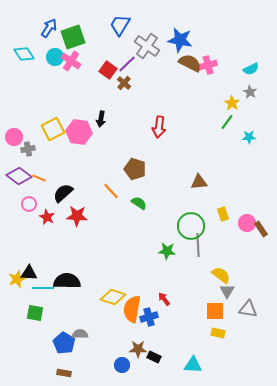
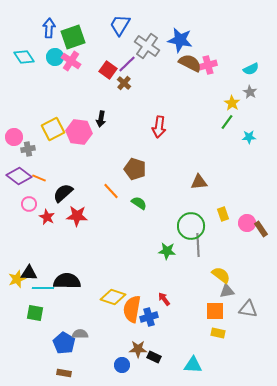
blue arrow at (49, 28): rotated 30 degrees counterclockwise
cyan diamond at (24, 54): moved 3 px down
gray triangle at (227, 291): rotated 49 degrees clockwise
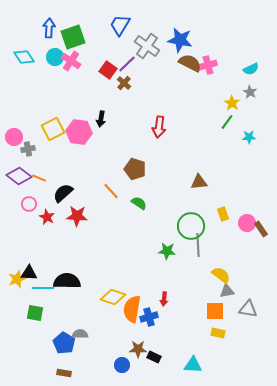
red arrow at (164, 299): rotated 136 degrees counterclockwise
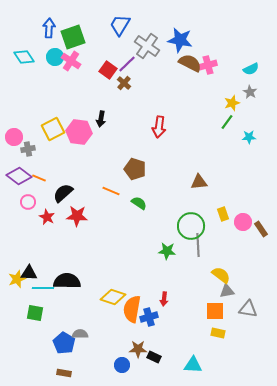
yellow star at (232, 103): rotated 21 degrees clockwise
orange line at (111, 191): rotated 24 degrees counterclockwise
pink circle at (29, 204): moved 1 px left, 2 px up
pink circle at (247, 223): moved 4 px left, 1 px up
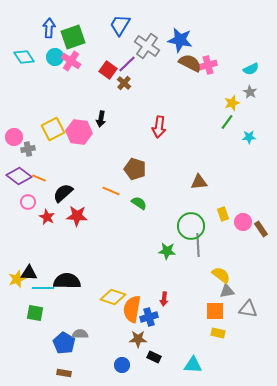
brown star at (138, 349): moved 10 px up
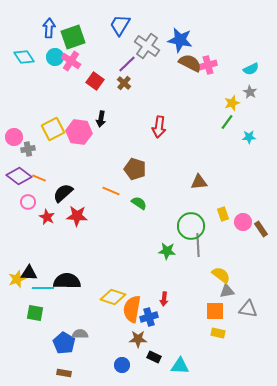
red square at (108, 70): moved 13 px left, 11 px down
cyan triangle at (193, 365): moved 13 px left, 1 px down
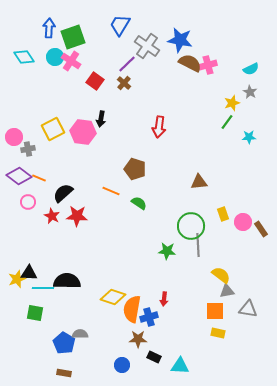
pink hexagon at (79, 132): moved 4 px right
red star at (47, 217): moved 5 px right, 1 px up
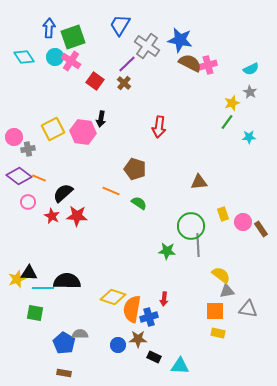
blue circle at (122, 365): moved 4 px left, 20 px up
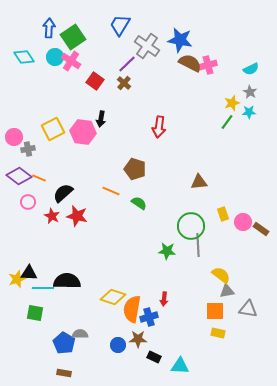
green square at (73, 37): rotated 15 degrees counterclockwise
cyan star at (249, 137): moved 25 px up
red star at (77, 216): rotated 10 degrees clockwise
brown rectangle at (261, 229): rotated 21 degrees counterclockwise
